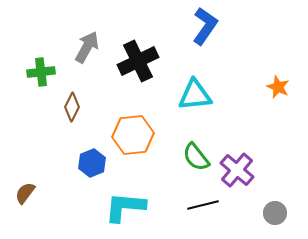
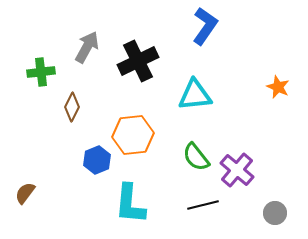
blue hexagon: moved 5 px right, 3 px up
cyan L-shape: moved 5 px right, 3 px up; rotated 90 degrees counterclockwise
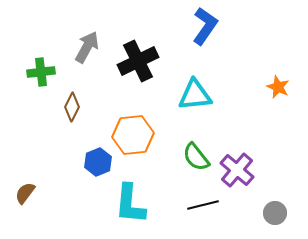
blue hexagon: moved 1 px right, 2 px down
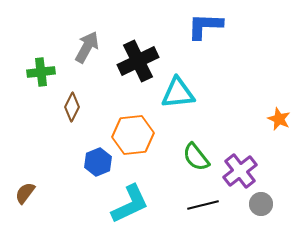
blue L-shape: rotated 123 degrees counterclockwise
orange star: moved 1 px right, 32 px down
cyan triangle: moved 17 px left, 2 px up
purple cross: moved 3 px right, 1 px down; rotated 12 degrees clockwise
cyan L-shape: rotated 120 degrees counterclockwise
gray circle: moved 14 px left, 9 px up
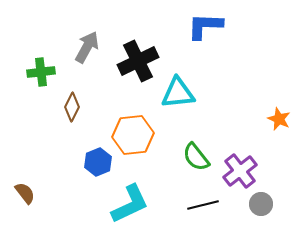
brown semicircle: rotated 105 degrees clockwise
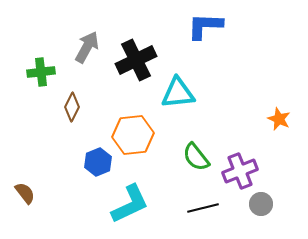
black cross: moved 2 px left, 1 px up
purple cross: rotated 16 degrees clockwise
black line: moved 3 px down
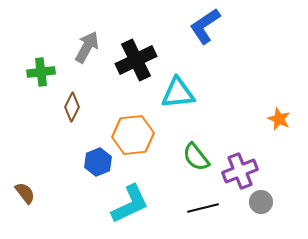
blue L-shape: rotated 36 degrees counterclockwise
gray circle: moved 2 px up
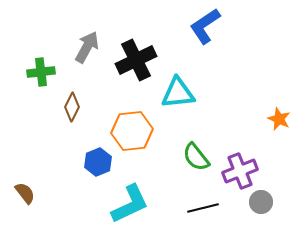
orange hexagon: moved 1 px left, 4 px up
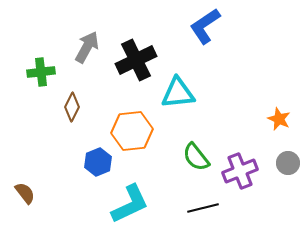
gray circle: moved 27 px right, 39 px up
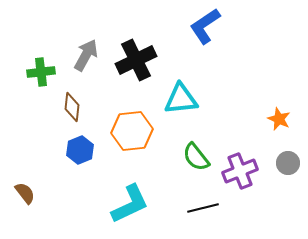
gray arrow: moved 1 px left, 8 px down
cyan triangle: moved 3 px right, 6 px down
brown diamond: rotated 20 degrees counterclockwise
blue hexagon: moved 18 px left, 12 px up
